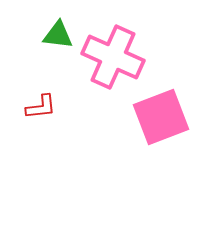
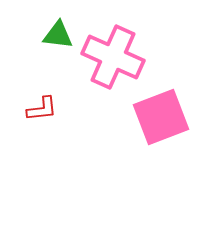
red L-shape: moved 1 px right, 2 px down
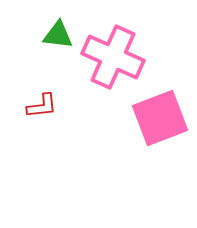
red L-shape: moved 3 px up
pink square: moved 1 px left, 1 px down
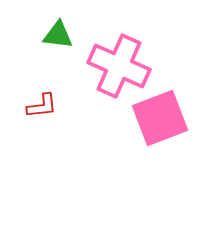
pink cross: moved 6 px right, 9 px down
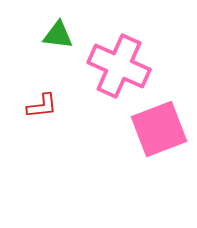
pink square: moved 1 px left, 11 px down
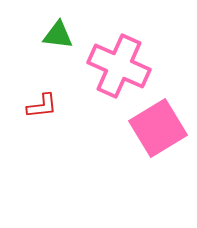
pink square: moved 1 px left, 1 px up; rotated 10 degrees counterclockwise
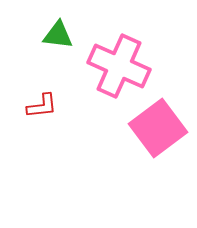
pink square: rotated 6 degrees counterclockwise
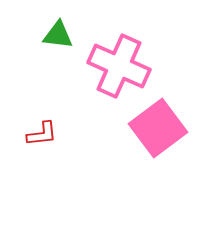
red L-shape: moved 28 px down
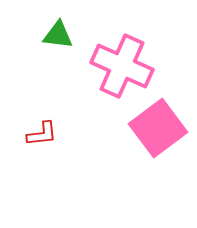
pink cross: moved 3 px right
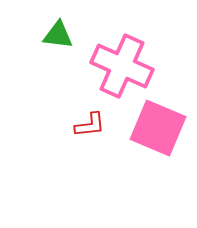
pink square: rotated 30 degrees counterclockwise
red L-shape: moved 48 px right, 9 px up
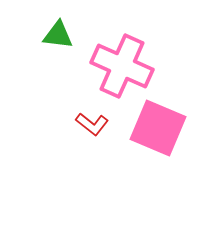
red L-shape: moved 2 px right, 1 px up; rotated 44 degrees clockwise
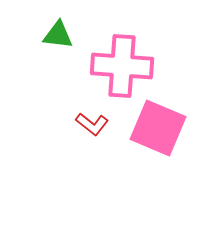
pink cross: rotated 20 degrees counterclockwise
